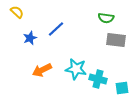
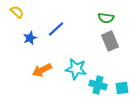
gray rectangle: moved 6 px left, 1 px down; rotated 60 degrees clockwise
cyan cross: moved 6 px down
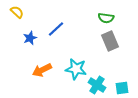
cyan cross: moved 1 px left; rotated 18 degrees clockwise
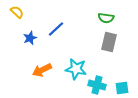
gray rectangle: moved 1 px left, 1 px down; rotated 36 degrees clockwise
cyan cross: rotated 18 degrees counterclockwise
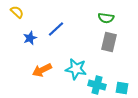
cyan square: rotated 16 degrees clockwise
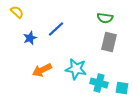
green semicircle: moved 1 px left
cyan cross: moved 2 px right, 2 px up
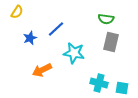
yellow semicircle: rotated 80 degrees clockwise
green semicircle: moved 1 px right, 1 px down
gray rectangle: moved 2 px right
cyan star: moved 2 px left, 16 px up
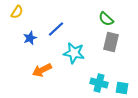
green semicircle: rotated 35 degrees clockwise
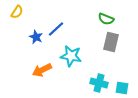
green semicircle: rotated 21 degrees counterclockwise
blue star: moved 6 px right, 1 px up; rotated 24 degrees counterclockwise
cyan star: moved 3 px left, 3 px down
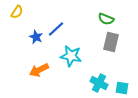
orange arrow: moved 3 px left
cyan cross: rotated 12 degrees clockwise
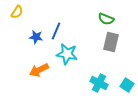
blue line: moved 2 px down; rotated 24 degrees counterclockwise
blue star: rotated 16 degrees counterclockwise
cyan star: moved 4 px left, 2 px up
cyan square: moved 5 px right, 3 px up; rotated 24 degrees clockwise
